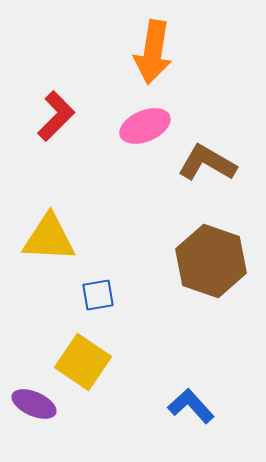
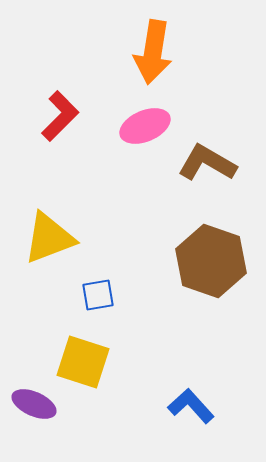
red L-shape: moved 4 px right
yellow triangle: rotated 24 degrees counterclockwise
yellow square: rotated 16 degrees counterclockwise
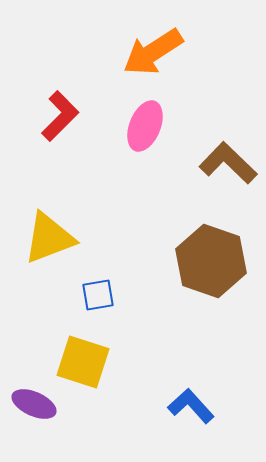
orange arrow: rotated 48 degrees clockwise
pink ellipse: rotated 45 degrees counterclockwise
brown L-shape: moved 21 px right; rotated 14 degrees clockwise
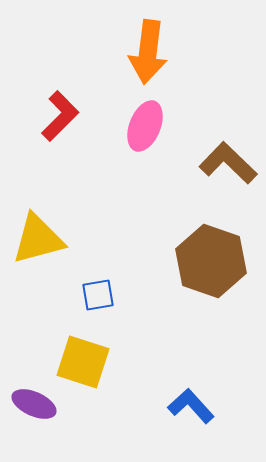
orange arrow: moved 5 px left; rotated 50 degrees counterclockwise
yellow triangle: moved 11 px left, 1 px down; rotated 6 degrees clockwise
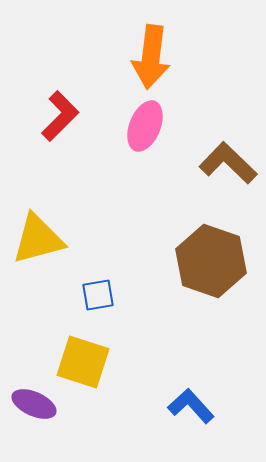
orange arrow: moved 3 px right, 5 px down
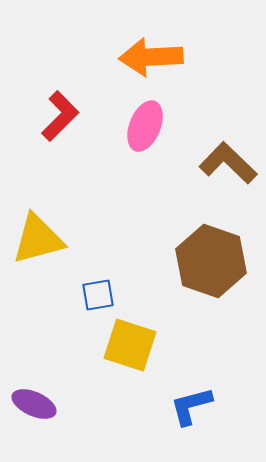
orange arrow: rotated 80 degrees clockwise
yellow square: moved 47 px right, 17 px up
blue L-shape: rotated 63 degrees counterclockwise
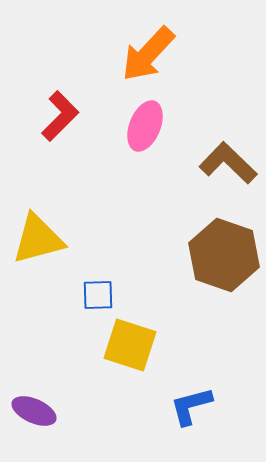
orange arrow: moved 3 px left, 3 px up; rotated 44 degrees counterclockwise
brown hexagon: moved 13 px right, 6 px up
blue square: rotated 8 degrees clockwise
purple ellipse: moved 7 px down
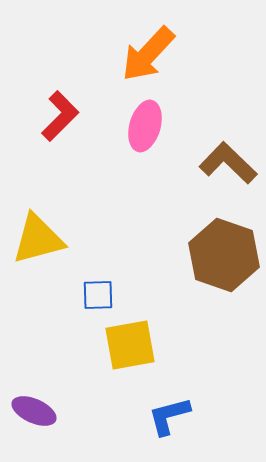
pink ellipse: rotated 6 degrees counterclockwise
yellow square: rotated 28 degrees counterclockwise
blue L-shape: moved 22 px left, 10 px down
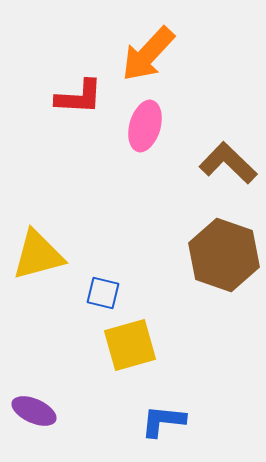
red L-shape: moved 19 px right, 19 px up; rotated 48 degrees clockwise
yellow triangle: moved 16 px down
blue square: moved 5 px right, 2 px up; rotated 16 degrees clockwise
yellow square: rotated 6 degrees counterclockwise
blue L-shape: moved 6 px left, 5 px down; rotated 21 degrees clockwise
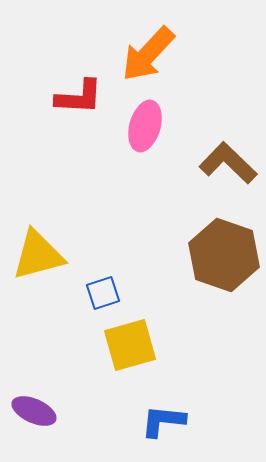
blue square: rotated 32 degrees counterclockwise
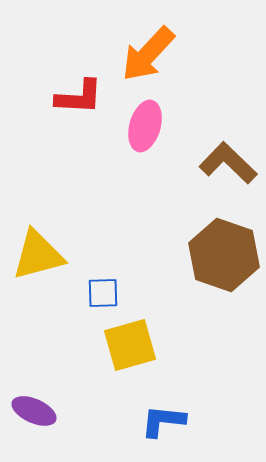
blue square: rotated 16 degrees clockwise
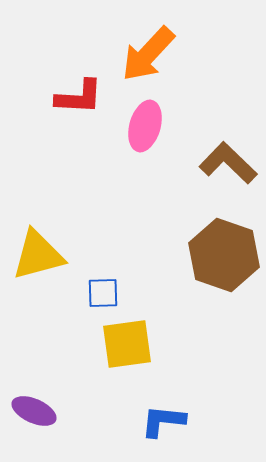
yellow square: moved 3 px left, 1 px up; rotated 8 degrees clockwise
